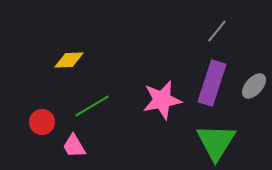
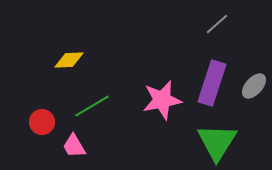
gray line: moved 7 px up; rotated 10 degrees clockwise
green triangle: moved 1 px right
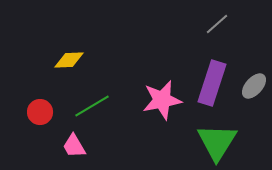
red circle: moved 2 px left, 10 px up
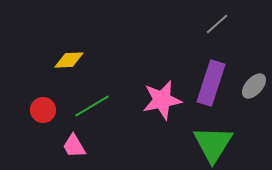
purple rectangle: moved 1 px left
red circle: moved 3 px right, 2 px up
green triangle: moved 4 px left, 2 px down
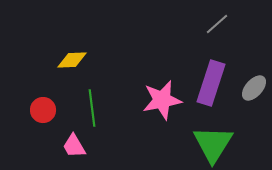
yellow diamond: moved 3 px right
gray ellipse: moved 2 px down
green line: moved 2 px down; rotated 66 degrees counterclockwise
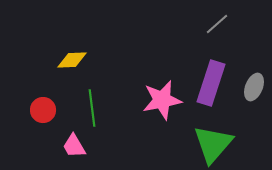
gray ellipse: moved 1 px up; rotated 20 degrees counterclockwise
green triangle: rotated 9 degrees clockwise
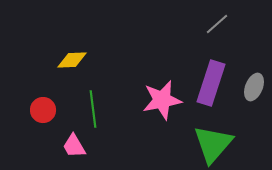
green line: moved 1 px right, 1 px down
